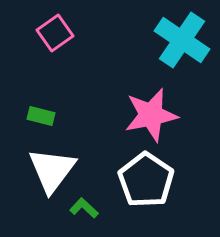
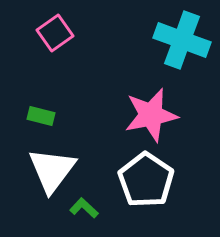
cyan cross: rotated 14 degrees counterclockwise
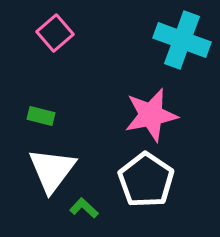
pink square: rotated 6 degrees counterclockwise
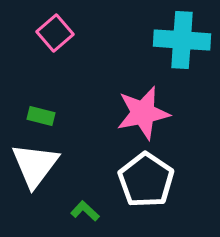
cyan cross: rotated 16 degrees counterclockwise
pink star: moved 8 px left, 2 px up
white triangle: moved 17 px left, 5 px up
green L-shape: moved 1 px right, 3 px down
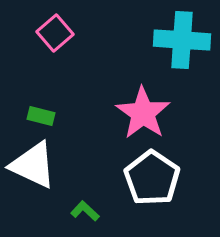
pink star: rotated 26 degrees counterclockwise
white triangle: moved 2 px left; rotated 42 degrees counterclockwise
white pentagon: moved 6 px right, 2 px up
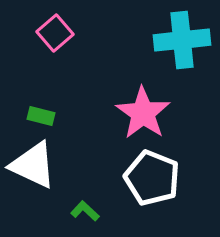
cyan cross: rotated 10 degrees counterclockwise
white pentagon: rotated 12 degrees counterclockwise
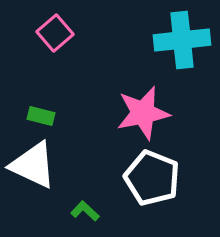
pink star: rotated 26 degrees clockwise
